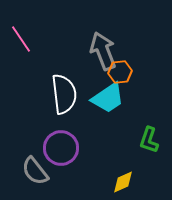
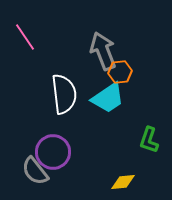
pink line: moved 4 px right, 2 px up
purple circle: moved 8 px left, 4 px down
yellow diamond: rotated 20 degrees clockwise
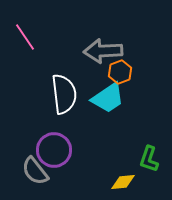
gray arrow: rotated 72 degrees counterclockwise
orange hexagon: rotated 15 degrees counterclockwise
green L-shape: moved 19 px down
purple circle: moved 1 px right, 2 px up
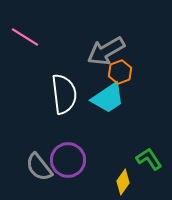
pink line: rotated 24 degrees counterclockwise
gray arrow: moved 3 px right; rotated 27 degrees counterclockwise
purple circle: moved 14 px right, 10 px down
green L-shape: rotated 128 degrees clockwise
gray semicircle: moved 4 px right, 4 px up
yellow diamond: rotated 50 degrees counterclockwise
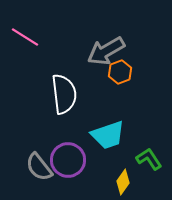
cyan trapezoid: moved 37 px down; rotated 15 degrees clockwise
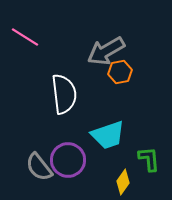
orange hexagon: rotated 10 degrees clockwise
green L-shape: rotated 28 degrees clockwise
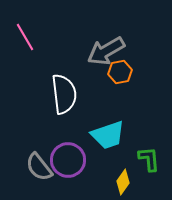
pink line: rotated 28 degrees clockwise
